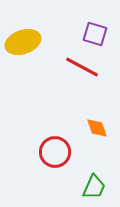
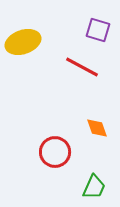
purple square: moved 3 px right, 4 px up
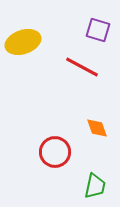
green trapezoid: moved 1 px right, 1 px up; rotated 12 degrees counterclockwise
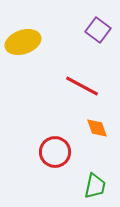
purple square: rotated 20 degrees clockwise
red line: moved 19 px down
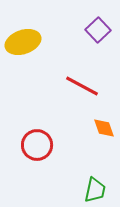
purple square: rotated 10 degrees clockwise
orange diamond: moved 7 px right
red circle: moved 18 px left, 7 px up
green trapezoid: moved 4 px down
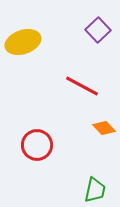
orange diamond: rotated 25 degrees counterclockwise
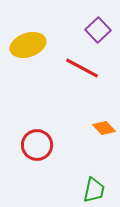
yellow ellipse: moved 5 px right, 3 px down
red line: moved 18 px up
green trapezoid: moved 1 px left
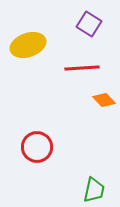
purple square: moved 9 px left, 6 px up; rotated 15 degrees counterclockwise
red line: rotated 32 degrees counterclockwise
orange diamond: moved 28 px up
red circle: moved 2 px down
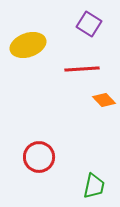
red line: moved 1 px down
red circle: moved 2 px right, 10 px down
green trapezoid: moved 4 px up
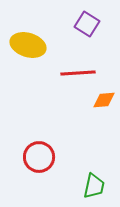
purple square: moved 2 px left
yellow ellipse: rotated 36 degrees clockwise
red line: moved 4 px left, 4 px down
orange diamond: rotated 50 degrees counterclockwise
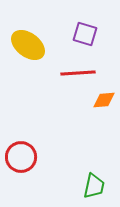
purple square: moved 2 px left, 10 px down; rotated 15 degrees counterclockwise
yellow ellipse: rotated 20 degrees clockwise
red circle: moved 18 px left
